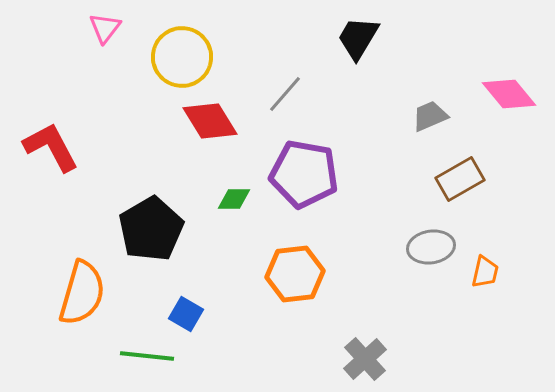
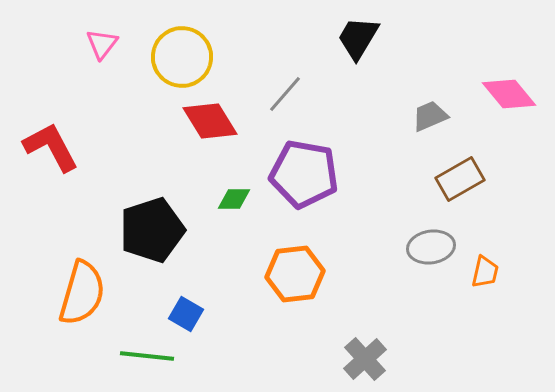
pink triangle: moved 3 px left, 16 px down
black pentagon: moved 1 px right, 1 px down; rotated 12 degrees clockwise
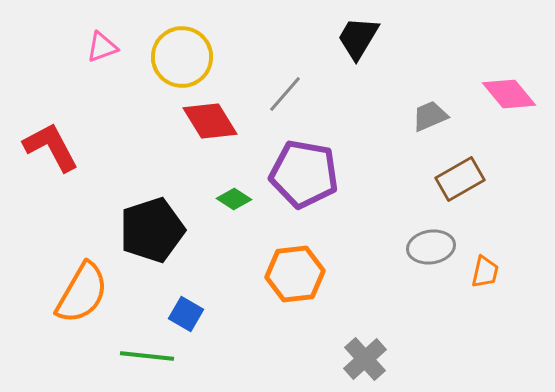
pink triangle: moved 3 px down; rotated 32 degrees clockwise
green diamond: rotated 32 degrees clockwise
orange semicircle: rotated 14 degrees clockwise
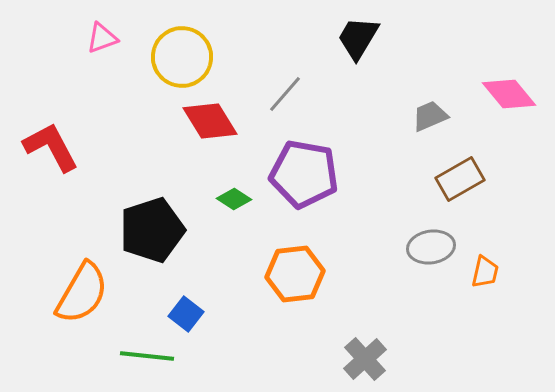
pink triangle: moved 9 px up
blue square: rotated 8 degrees clockwise
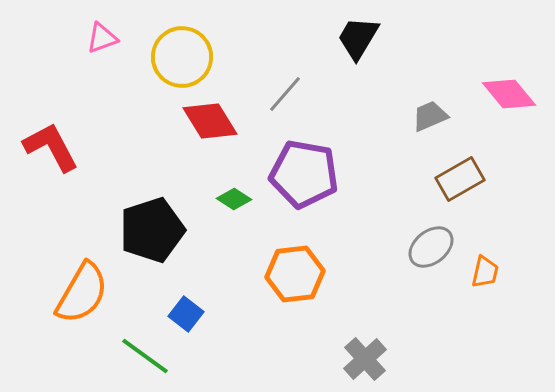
gray ellipse: rotated 30 degrees counterclockwise
green line: moved 2 px left; rotated 30 degrees clockwise
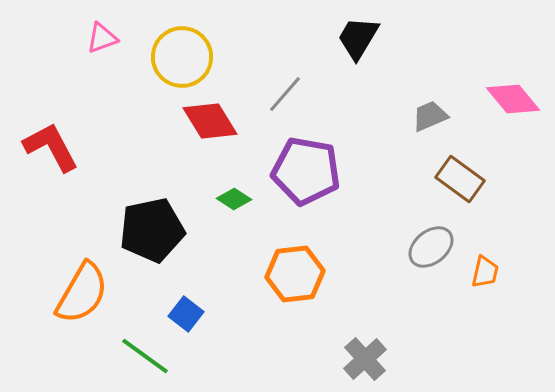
pink diamond: moved 4 px right, 5 px down
purple pentagon: moved 2 px right, 3 px up
brown rectangle: rotated 66 degrees clockwise
black pentagon: rotated 6 degrees clockwise
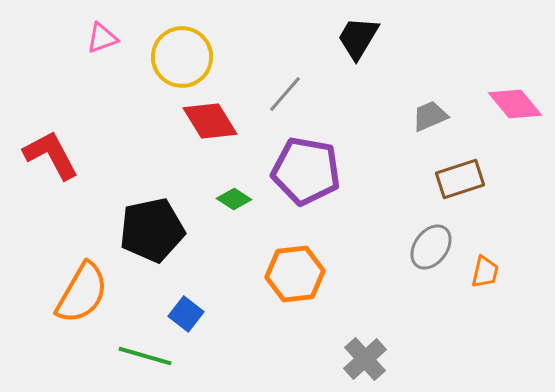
pink diamond: moved 2 px right, 5 px down
red L-shape: moved 8 px down
brown rectangle: rotated 54 degrees counterclockwise
gray ellipse: rotated 15 degrees counterclockwise
green line: rotated 20 degrees counterclockwise
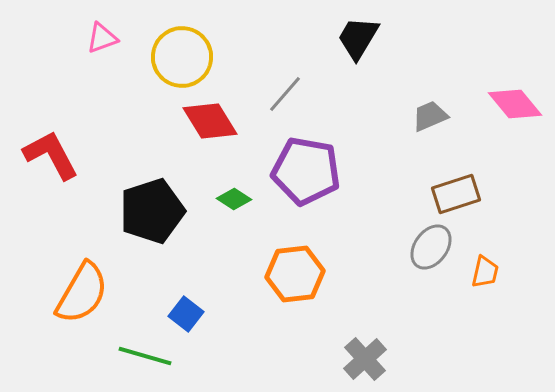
brown rectangle: moved 4 px left, 15 px down
black pentagon: moved 19 px up; rotated 6 degrees counterclockwise
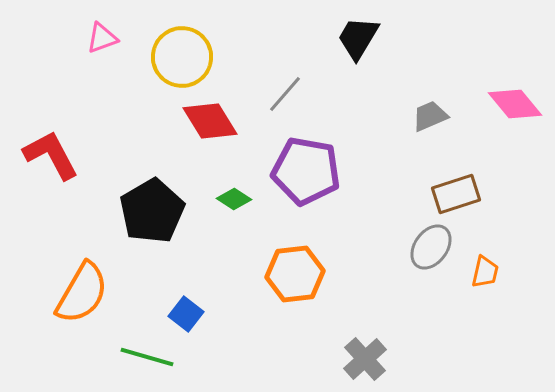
black pentagon: rotated 12 degrees counterclockwise
green line: moved 2 px right, 1 px down
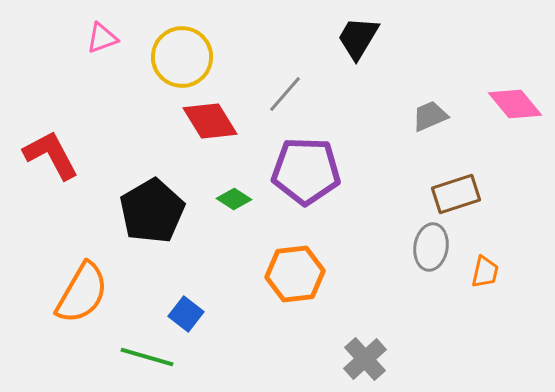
purple pentagon: rotated 8 degrees counterclockwise
gray ellipse: rotated 27 degrees counterclockwise
